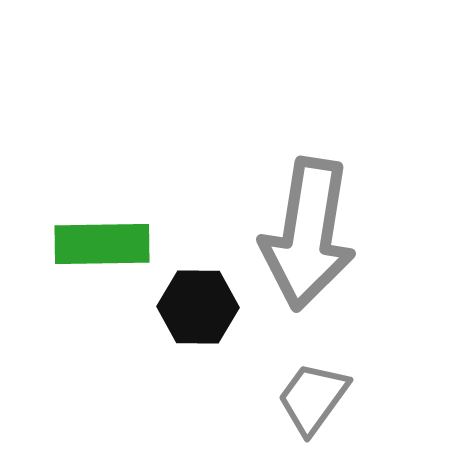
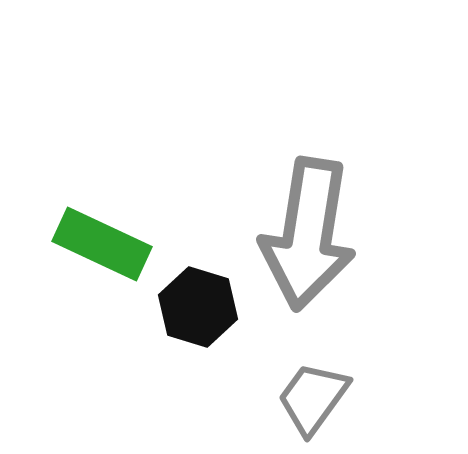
green rectangle: rotated 26 degrees clockwise
black hexagon: rotated 16 degrees clockwise
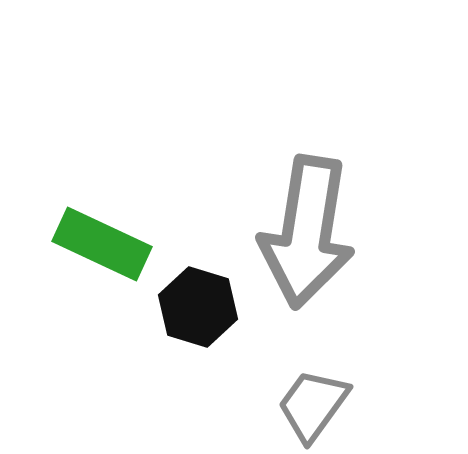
gray arrow: moved 1 px left, 2 px up
gray trapezoid: moved 7 px down
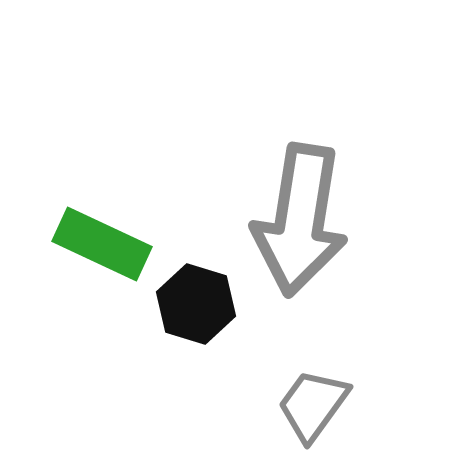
gray arrow: moved 7 px left, 12 px up
black hexagon: moved 2 px left, 3 px up
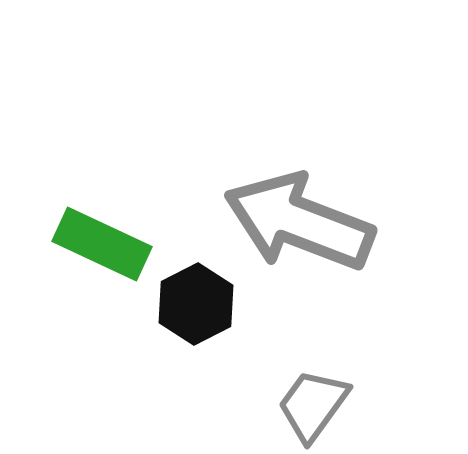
gray arrow: moved 1 px left, 2 px down; rotated 102 degrees clockwise
black hexagon: rotated 16 degrees clockwise
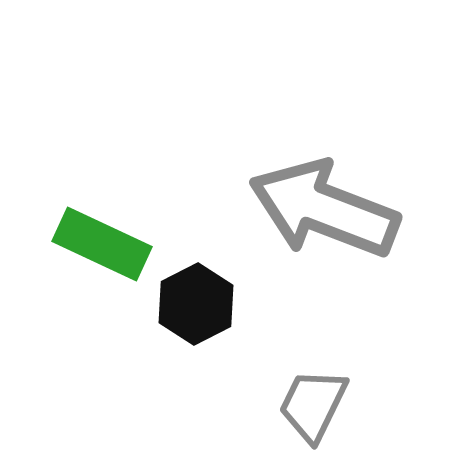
gray arrow: moved 25 px right, 13 px up
gray trapezoid: rotated 10 degrees counterclockwise
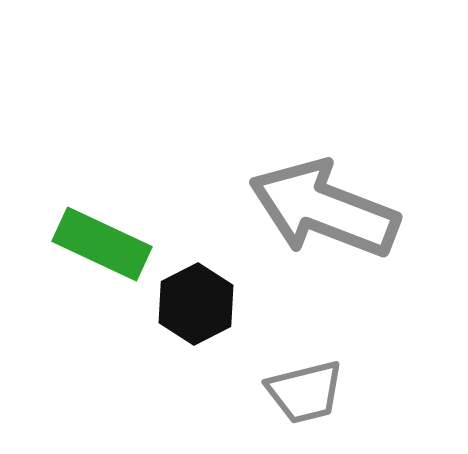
gray trapezoid: moved 8 px left, 13 px up; rotated 130 degrees counterclockwise
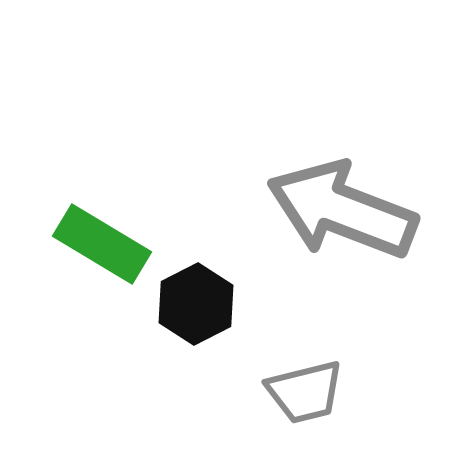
gray arrow: moved 18 px right, 1 px down
green rectangle: rotated 6 degrees clockwise
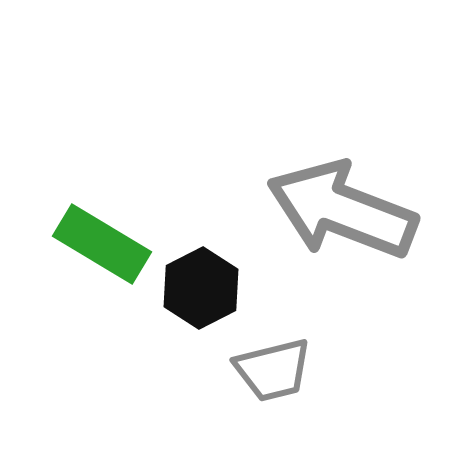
black hexagon: moved 5 px right, 16 px up
gray trapezoid: moved 32 px left, 22 px up
